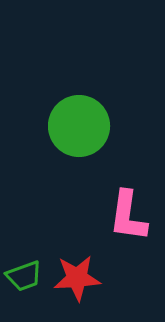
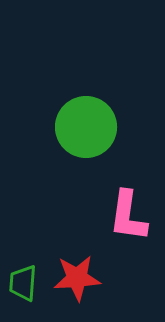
green circle: moved 7 px right, 1 px down
green trapezoid: moved 1 px left, 7 px down; rotated 114 degrees clockwise
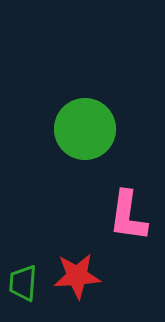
green circle: moved 1 px left, 2 px down
red star: moved 2 px up
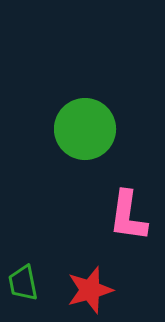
red star: moved 13 px right, 14 px down; rotated 12 degrees counterclockwise
green trapezoid: rotated 15 degrees counterclockwise
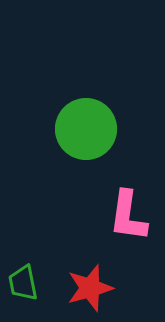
green circle: moved 1 px right
red star: moved 2 px up
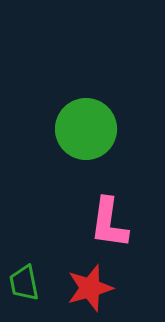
pink L-shape: moved 19 px left, 7 px down
green trapezoid: moved 1 px right
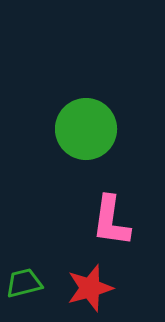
pink L-shape: moved 2 px right, 2 px up
green trapezoid: rotated 87 degrees clockwise
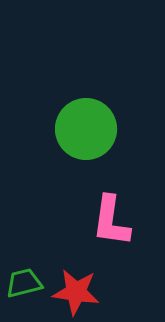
red star: moved 14 px left, 4 px down; rotated 24 degrees clockwise
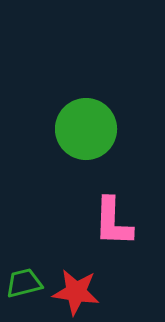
pink L-shape: moved 2 px right, 1 px down; rotated 6 degrees counterclockwise
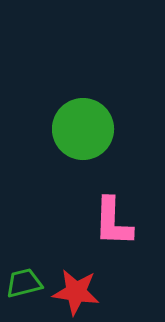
green circle: moved 3 px left
